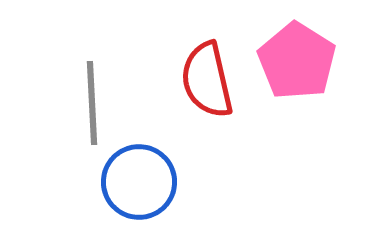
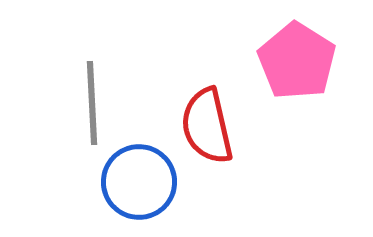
red semicircle: moved 46 px down
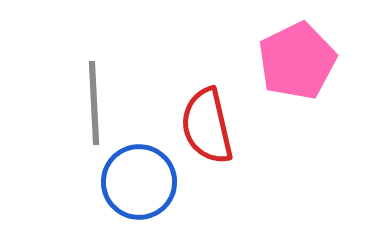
pink pentagon: rotated 14 degrees clockwise
gray line: moved 2 px right
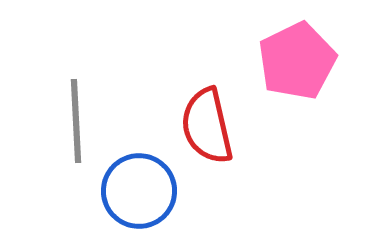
gray line: moved 18 px left, 18 px down
blue circle: moved 9 px down
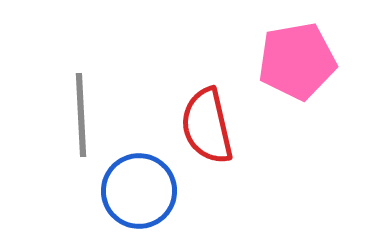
pink pentagon: rotated 16 degrees clockwise
gray line: moved 5 px right, 6 px up
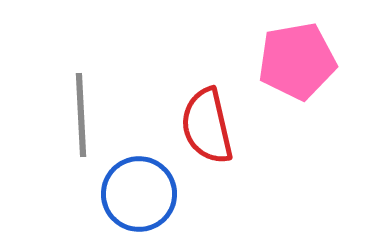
blue circle: moved 3 px down
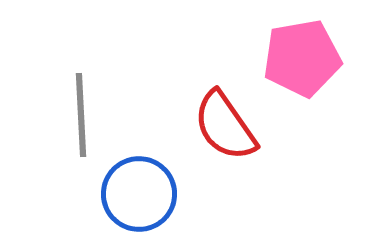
pink pentagon: moved 5 px right, 3 px up
red semicircle: moved 18 px right; rotated 22 degrees counterclockwise
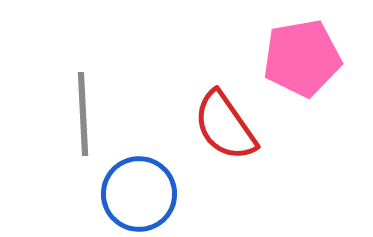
gray line: moved 2 px right, 1 px up
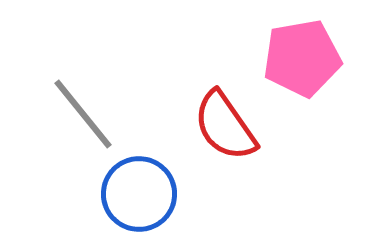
gray line: rotated 36 degrees counterclockwise
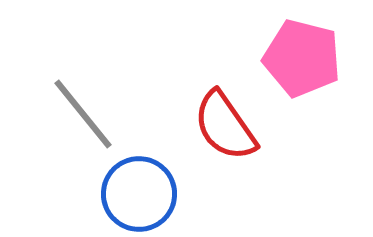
pink pentagon: rotated 24 degrees clockwise
